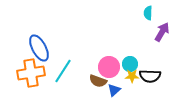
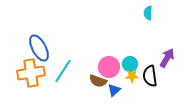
purple arrow: moved 5 px right, 26 px down
black semicircle: rotated 80 degrees clockwise
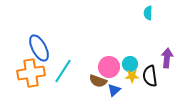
purple arrow: rotated 24 degrees counterclockwise
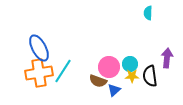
orange cross: moved 8 px right
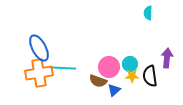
cyan line: moved 3 px up; rotated 60 degrees clockwise
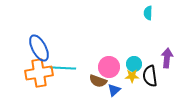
cyan circle: moved 4 px right
